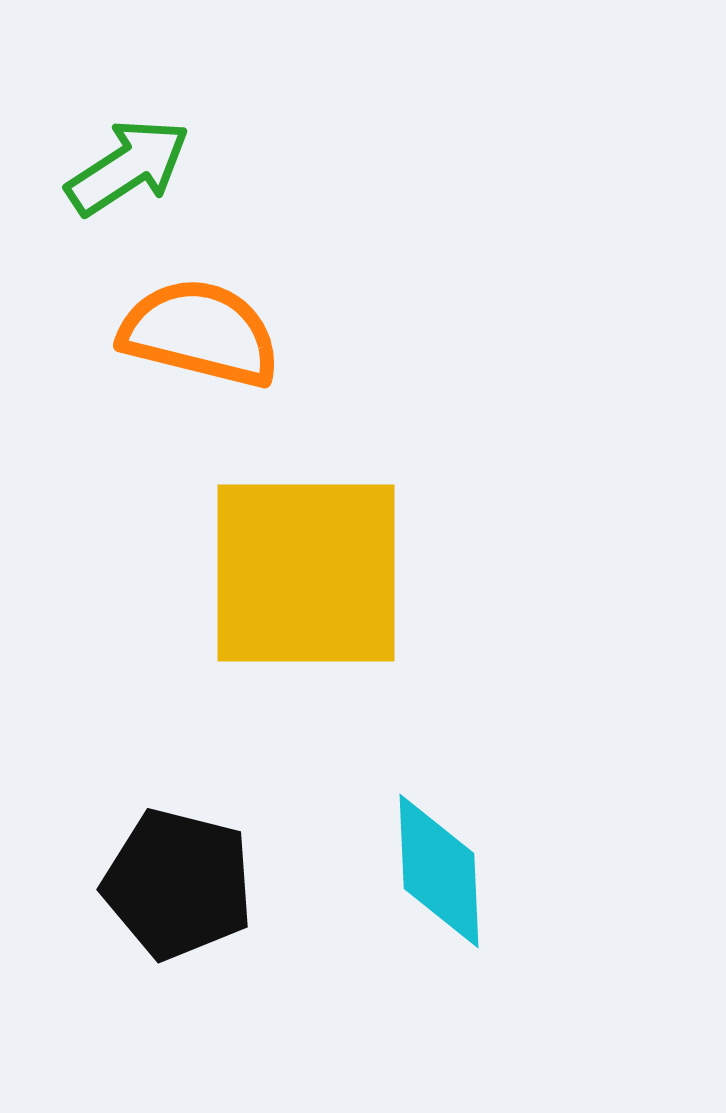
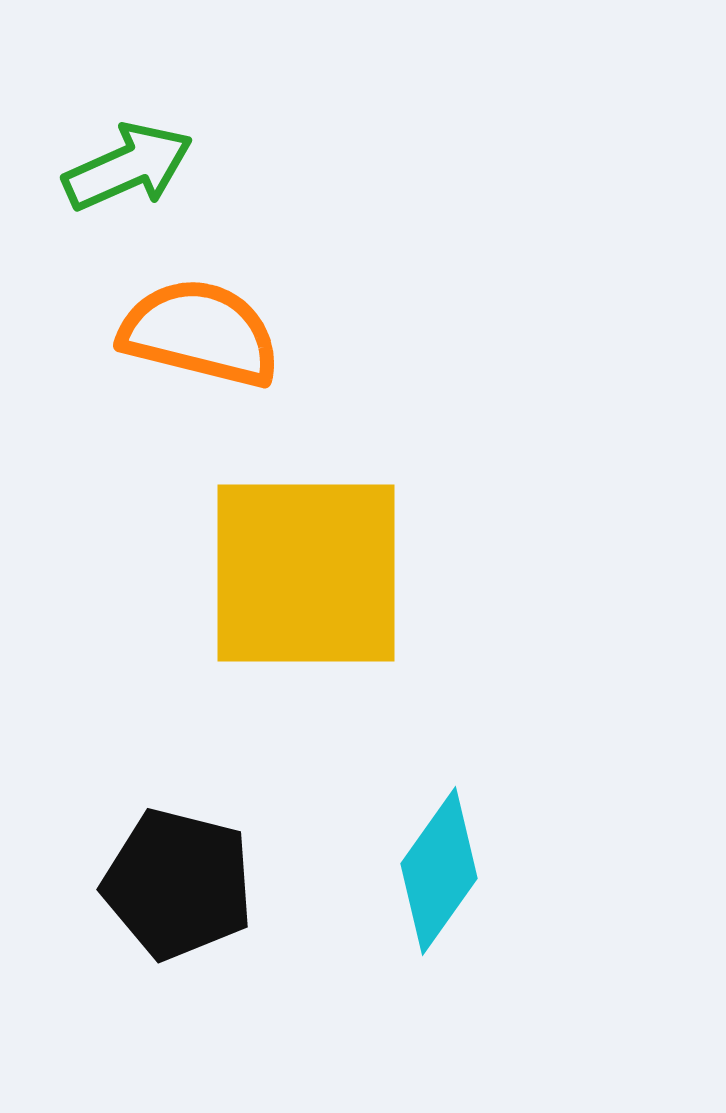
green arrow: rotated 9 degrees clockwise
cyan diamond: rotated 38 degrees clockwise
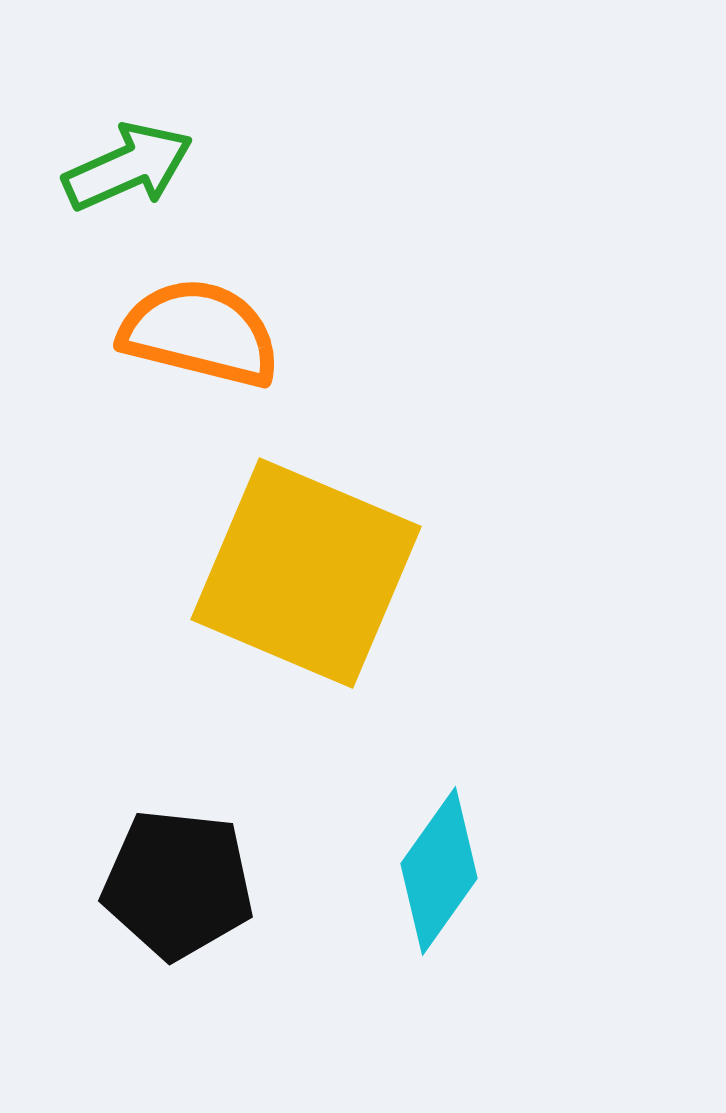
yellow square: rotated 23 degrees clockwise
black pentagon: rotated 8 degrees counterclockwise
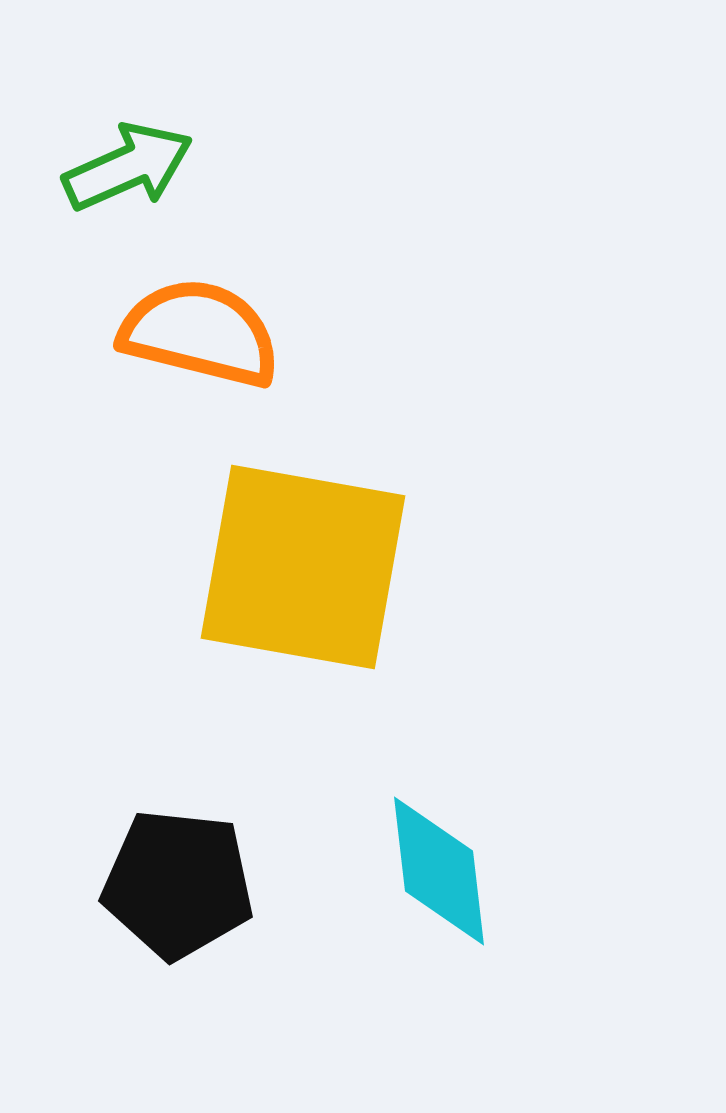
yellow square: moved 3 px left, 6 px up; rotated 13 degrees counterclockwise
cyan diamond: rotated 42 degrees counterclockwise
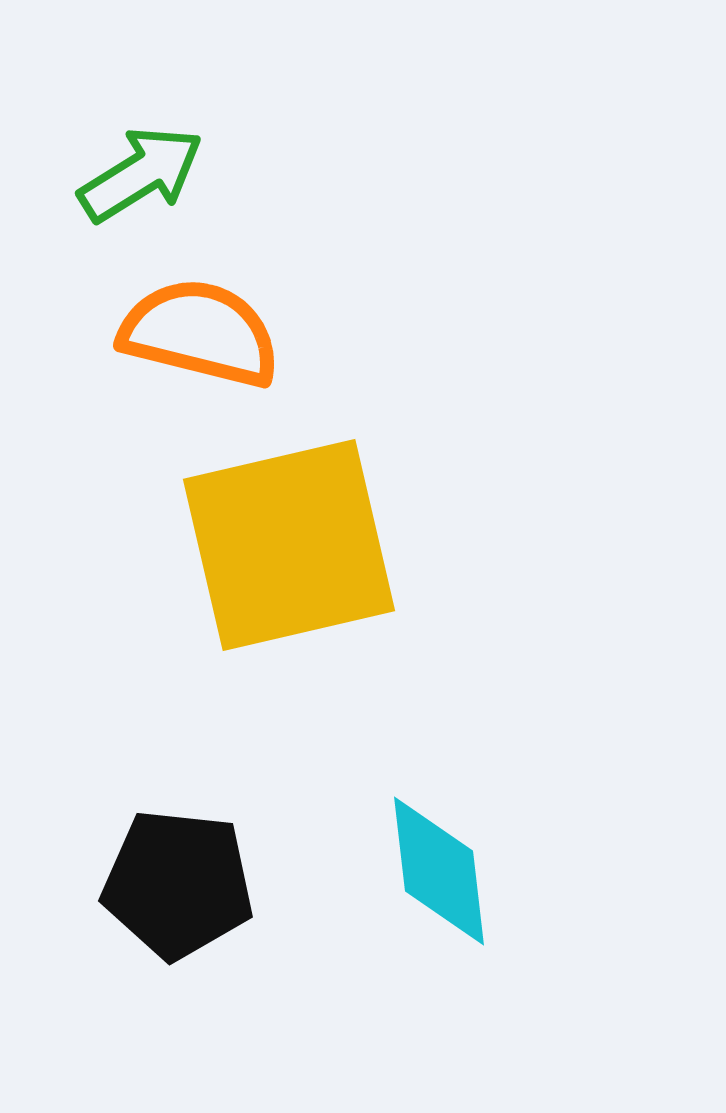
green arrow: moved 13 px right, 7 px down; rotated 8 degrees counterclockwise
yellow square: moved 14 px left, 22 px up; rotated 23 degrees counterclockwise
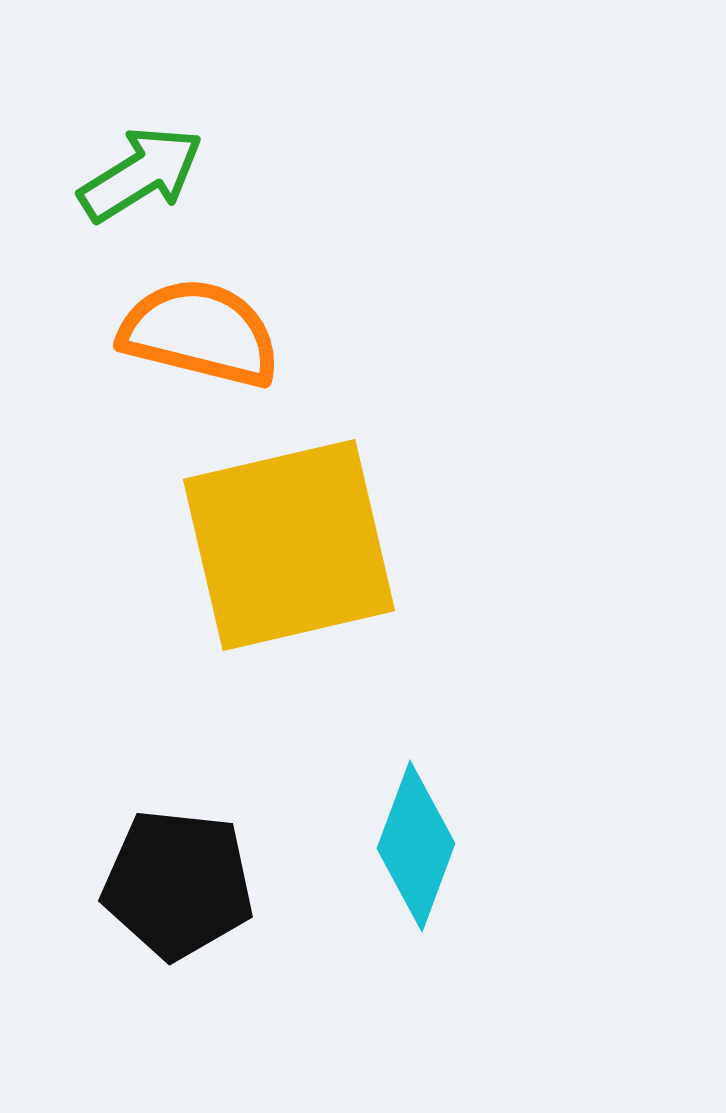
cyan diamond: moved 23 px left, 25 px up; rotated 27 degrees clockwise
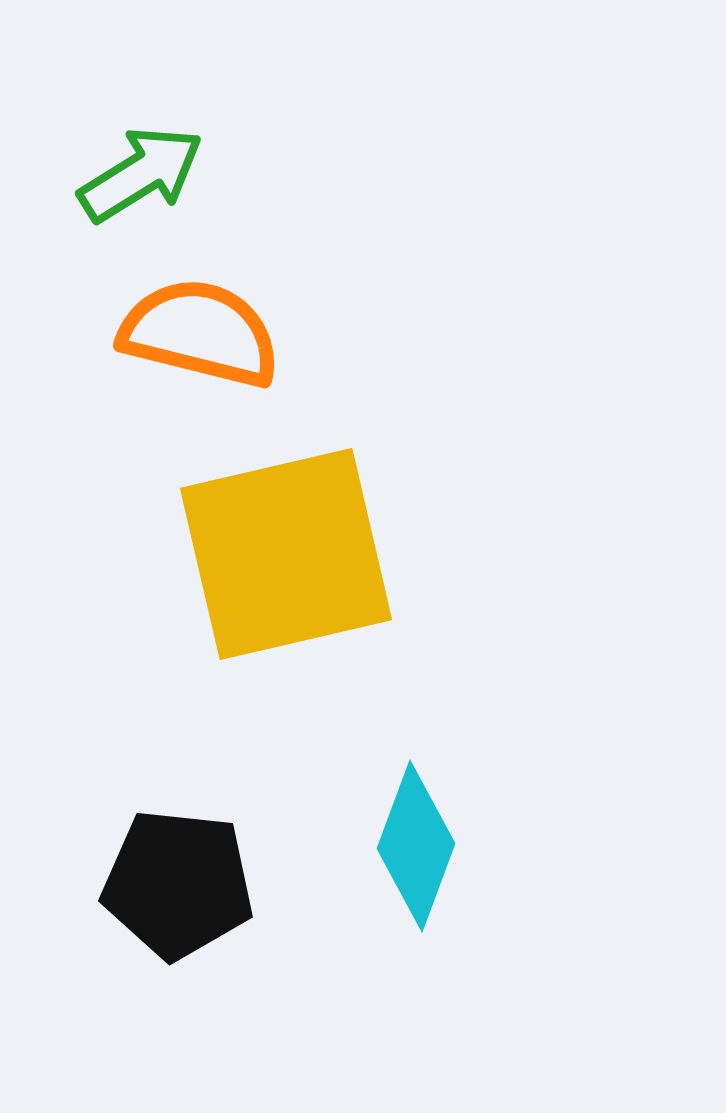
yellow square: moved 3 px left, 9 px down
